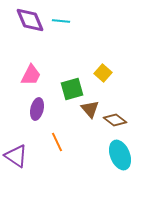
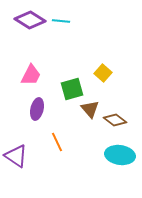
purple diamond: rotated 36 degrees counterclockwise
cyan ellipse: rotated 60 degrees counterclockwise
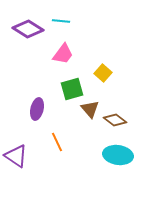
purple diamond: moved 2 px left, 9 px down
pink trapezoid: moved 32 px right, 21 px up; rotated 10 degrees clockwise
cyan ellipse: moved 2 px left
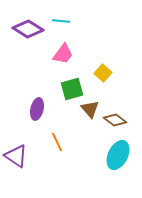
cyan ellipse: rotated 72 degrees counterclockwise
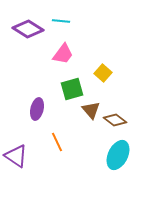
brown triangle: moved 1 px right, 1 px down
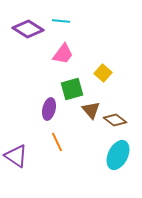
purple ellipse: moved 12 px right
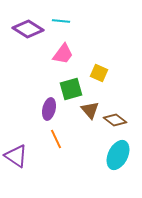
yellow square: moved 4 px left; rotated 18 degrees counterclockwise
green square: moved 1 px left
brown triangle: moved 1 px left
orange line: moved 1 px left, 3 px up
